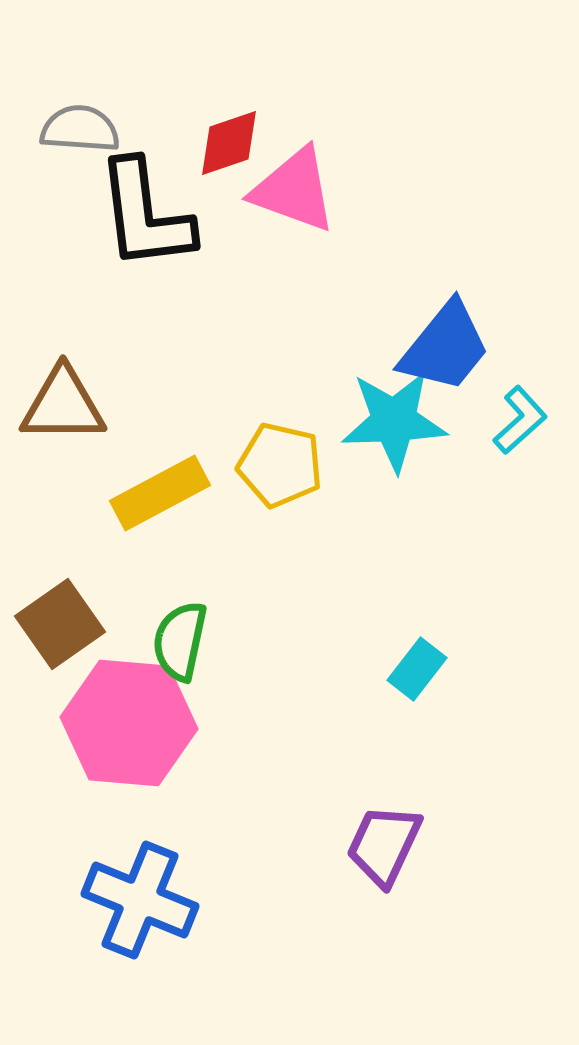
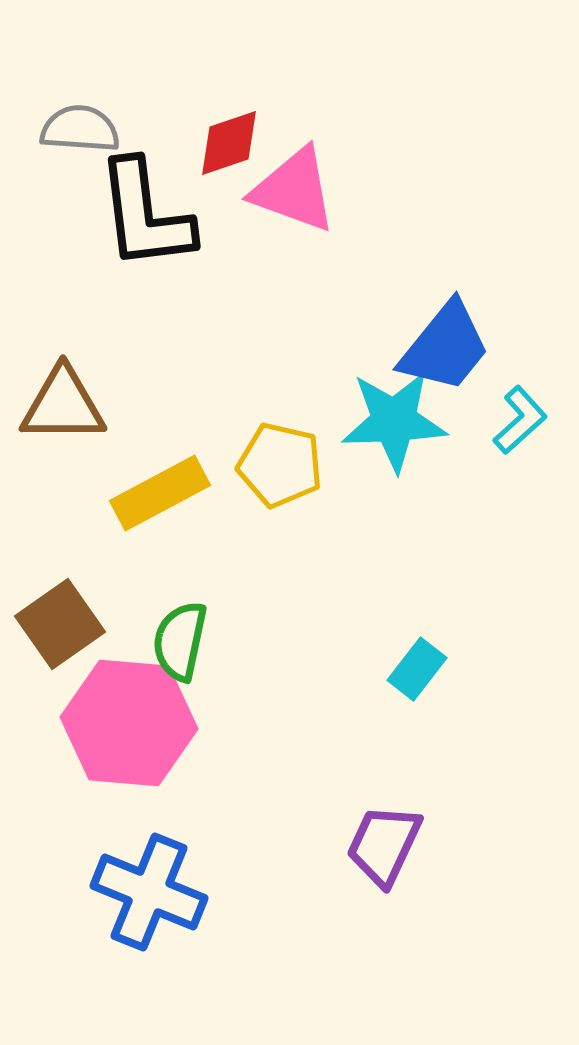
blue cross: moved 9 px right, 8 px up
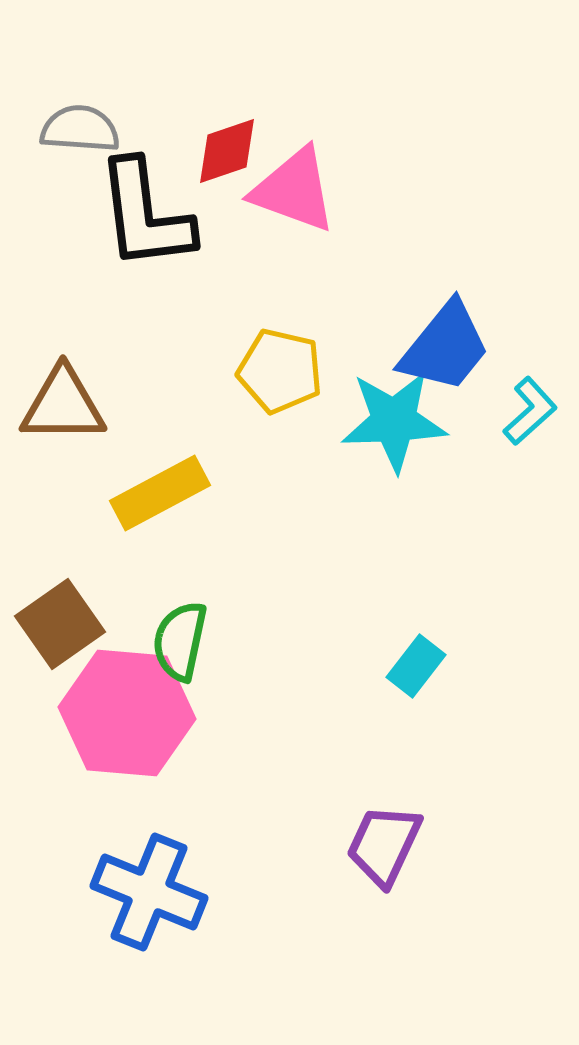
red diamond: moved 2 px left, 8 px down
cyan L-shape: moved 10 px right, 9 px up
yellow pentagon: moved 94 px up
cyan rectangle: moved 1 px left, 3 px up
pink hexagon: moved 2 px left, 10 px up
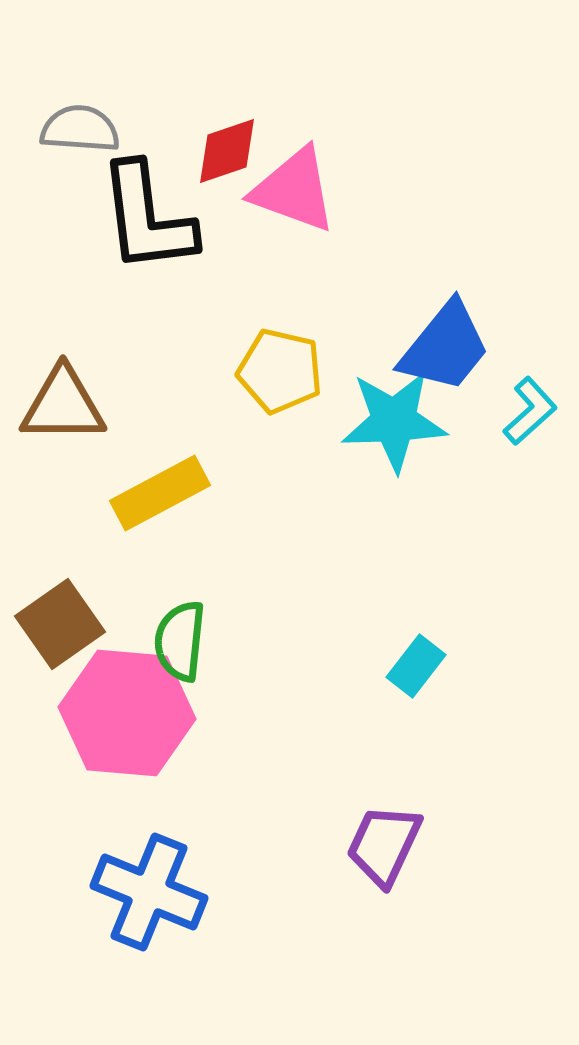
black L-shape: moved 2 px right, 3 px down
green semicircle: rotated 6 degrees counterclockwise
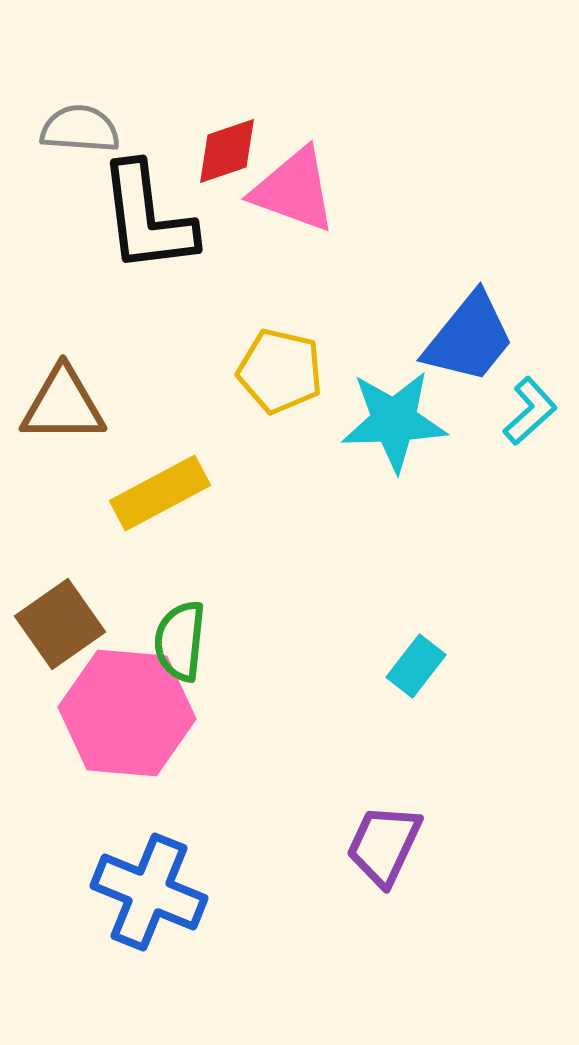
blue trapezoid: moved 24 px right, 9 px up
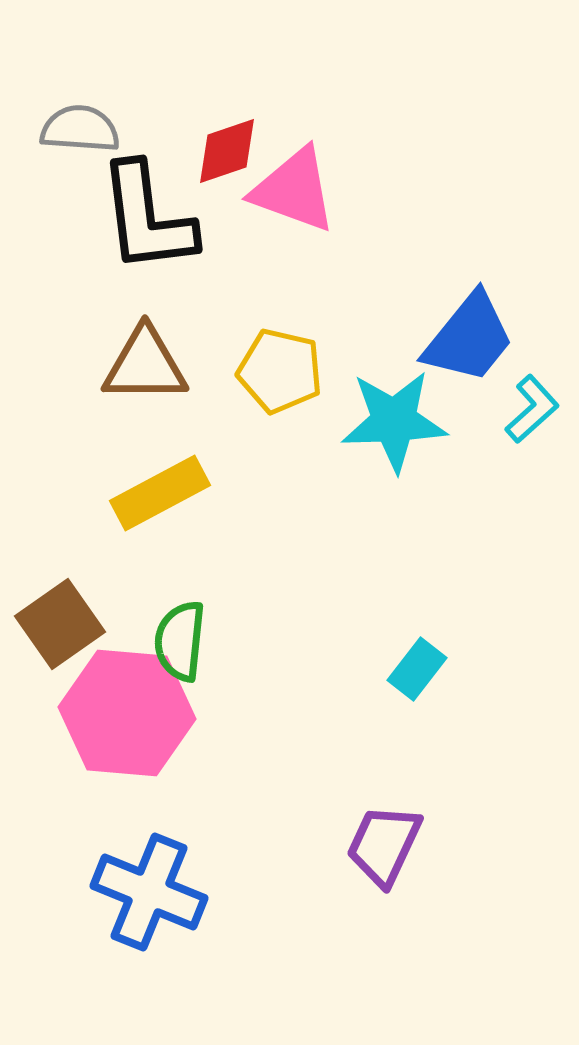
brown triangle: moved 82 px right, 40 px up
cyan L-shape: moved 2 px right, 2 px up
cyan rectangle: moved 1 px right, 3 px down
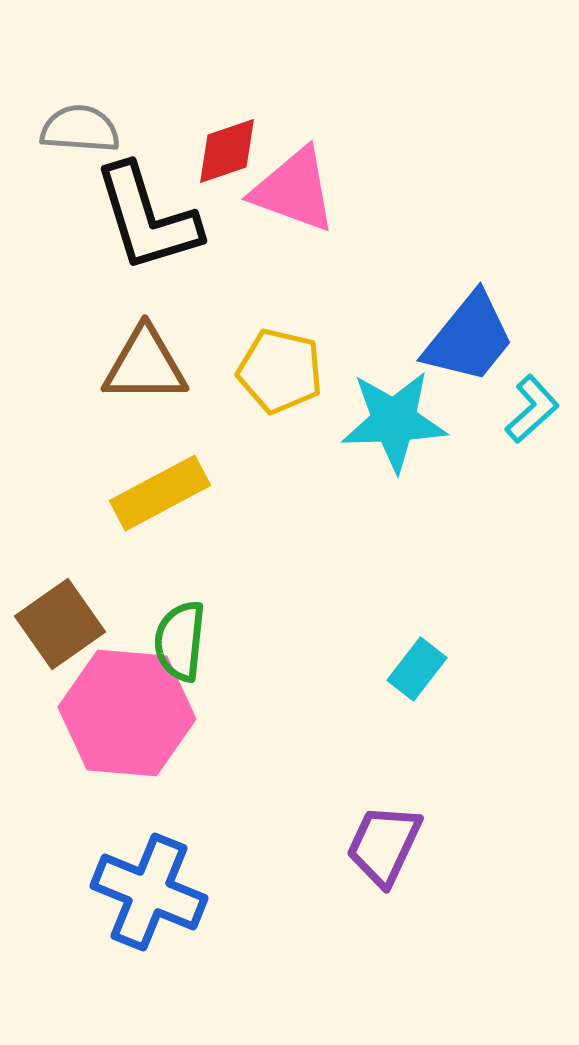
black L-shape: rotated 10 degrees counterclockwise
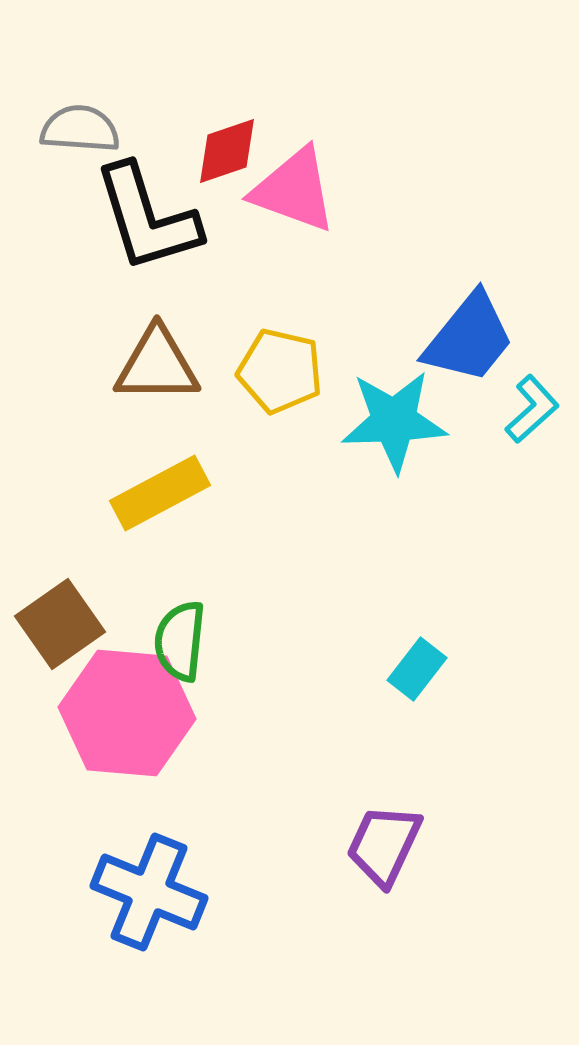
brown triangle: moved 12 px right
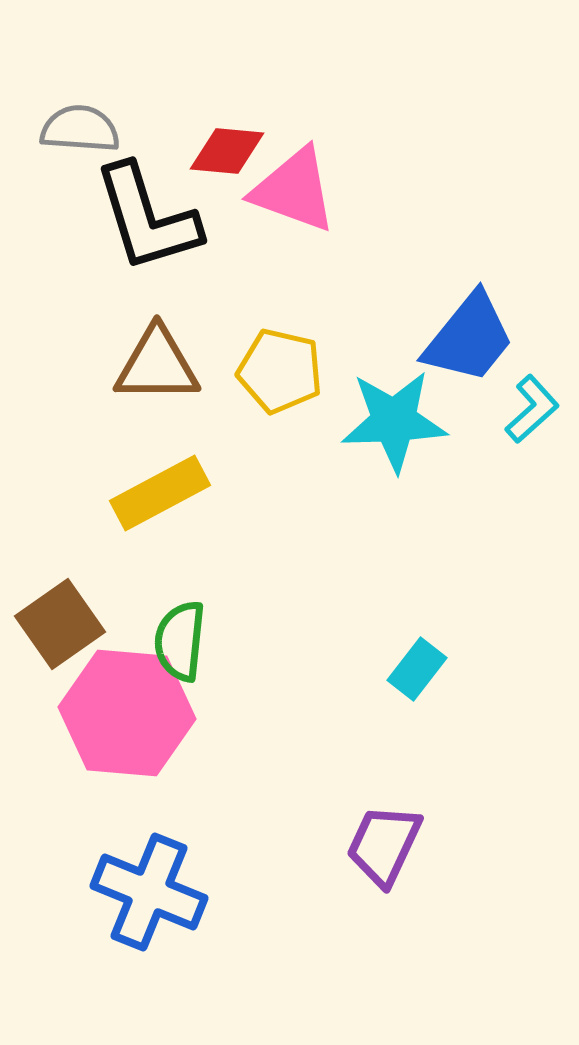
red diamond: rotated 24 degrees clockwise
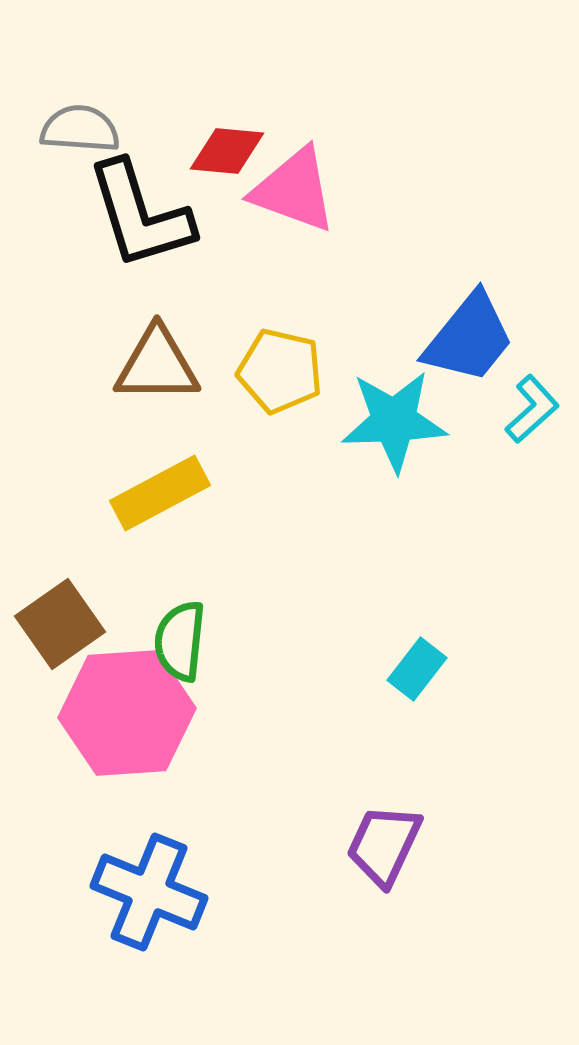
black L-shape: moved 7 px left, 3 px up
pink hexagon: rotated 9 degrees counterclockwise
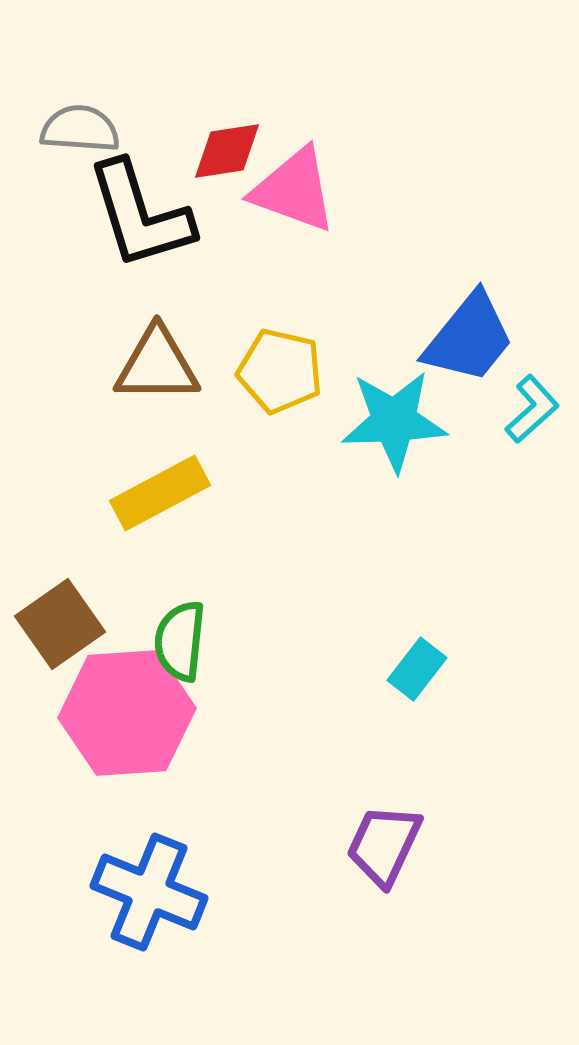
red diamond: rotated 14 degrees counterclockwise
